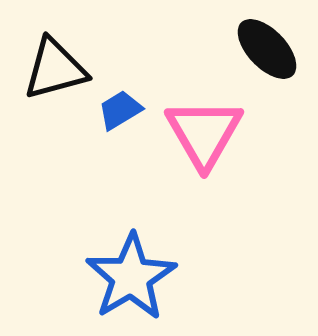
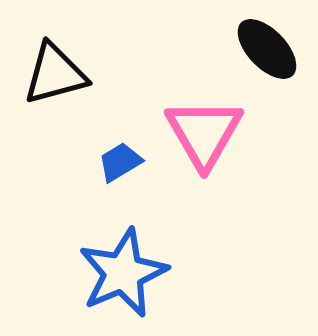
black triangle: moved 5 px down
blue trapezoid: moved 52 px down
blue star: moved 8 px left, 4 px up; rotated 8 degrees clockwise
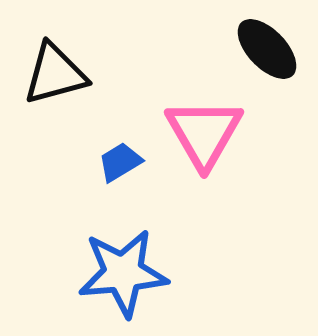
blue star: rotated 18 degrees clockwise
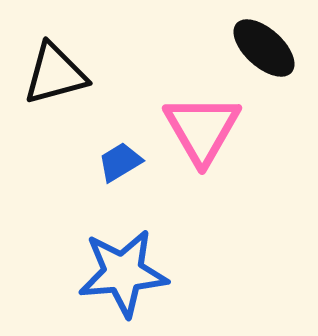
black ellipse: moved 3 px left, 1 px up; rotated 4 degrees counterclockwise
pink triangle: moved 2 px left, 4 px up
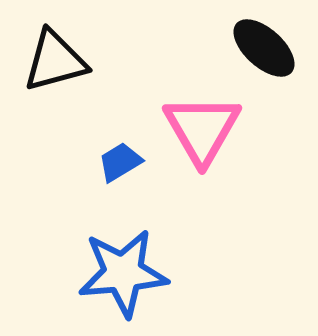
black triangle: moved 13 px up
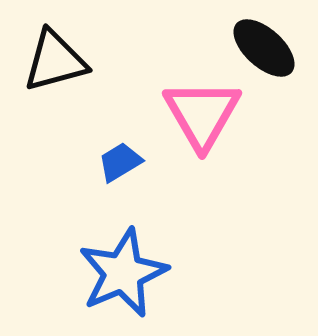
pink triangle: moved 15 px up
blue star: rotated 18 degrees counterclockwise
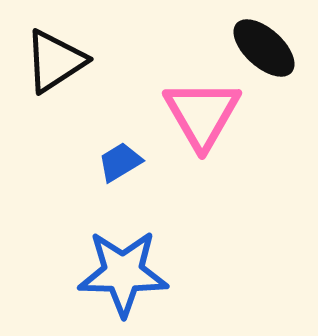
black triangle: rotated 18 degrees counterclockwise
blue star: rotated 24 degrees clockwise
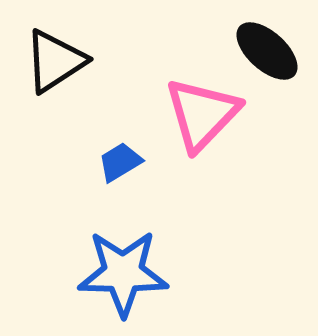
black ellipse: moved 3 px right, 3 px down
pink triangle: rotated 14 degrees clockwise
